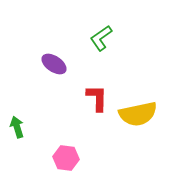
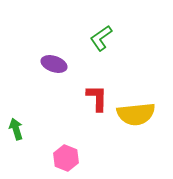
purple ellipse: rotated 15 degrees counterclockwise
yellow semicircle: moved 2 px left; rotated 6 degrees clockwise
green arrow: moved 1 px left, 2 px down
pink hexagon: rotated 15 degrees clockwise
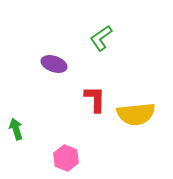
red L-shape: moved 2 px left, 1 px down
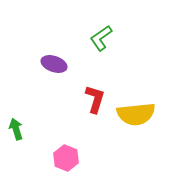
red L-shape: rotated 16 degrees clockwise
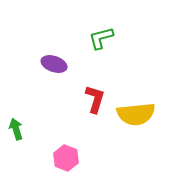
green L-shape: rotated 20 degrees clockwise
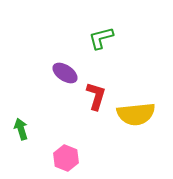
purple ellipse: moved 11 px right, 9 px down; rotated 15 degrees clockwise
red L-shape: moved 1 px right, 3 px up
green arrow: moved 5 px right
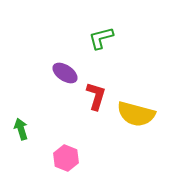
yellow semicircle: rotated 21 degrees clockwise
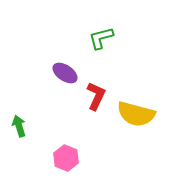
red L-shape: rotated 8 degrees clockwise
green arrow: moved 2 px left, 3 px up
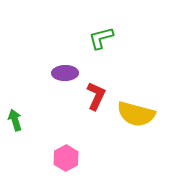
purple ellipse: rotated 35 degrees counterclockwise
green arrow: moved 4 px left, 6 px up
pink hexagon: rotated 10 degrees clockwise
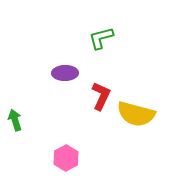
red L-shape: moved 5 px right
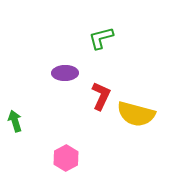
green arrow: moved 1 px down
